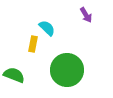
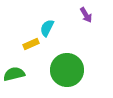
cyan semicircle: rotated 108 degrees counterclockwise
yellow rectangle: moved 2 px left; rotated 56 degrees clockwise
green semicircle: moved 1 px up; rotated 35 degrees counterclockwise
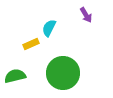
cyan semicircle: moved 2 px right
green circle: moved 4 px left, 3 px down
green semicircle: moved 1 px right, 2 px down
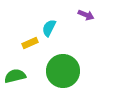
purple arrow: rotated 35 degrees counterclockwise
yellow rectangle: moved 1 px left, 1 px up
green circle: moved 2 px up
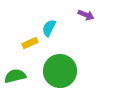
green circle: moved 3 px left
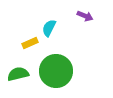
purple arrow: moved 1 px left, 1 px down
green circle: moved 4 px left
green semicircle: moved 3 px right, 2 px up
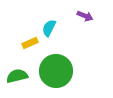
green semicircle: moved 1 px left, 2 px down
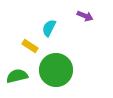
yellow rectangle: moved 3 px down; rotated 56 degrees clockwise
green circle: moved 1 px up
